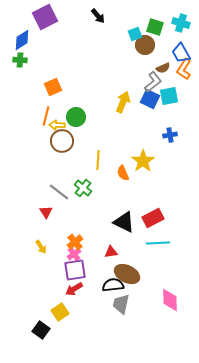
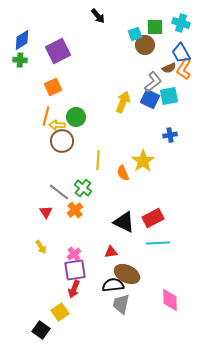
purple square at (45, 17): moved 13 px right, 34 px down
green square at (155, 27): rotated 18 degrees counterclockwise
brown semicircle at (163, 68): moved 6 px right
orange cross at (75, 242): moved 32 px up
red arrow at (74, 289): rotated 36 degrees counterclockwise
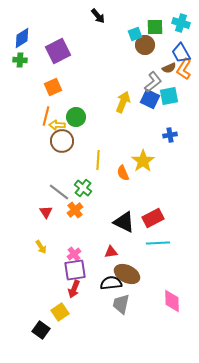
blue diamond at (22, 40): moved 2 px up
black semicircle at (113, 285): moved 2 px left, 2 px up
pink diamond at (170, 300): moved 2 px right, 1 px down
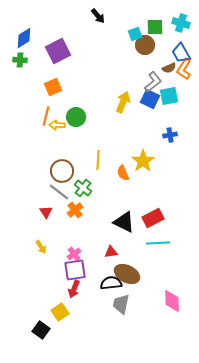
blue diamond at (22, 38): moved 2 px right
brown circle at (62, 141): moved 30 px down
